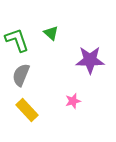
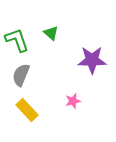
purple star: moved 2 px right
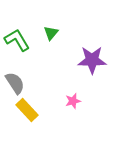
green triangle: rotated 28 degrees clockwise
green L-shape: rotated 12 degrees counterclockwise
gray semicircle: moved 6 px left, 8 px down; rotated 125 degrees clockwise
